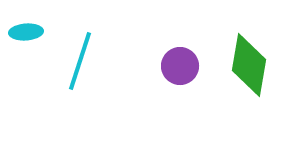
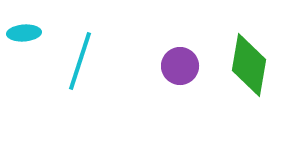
cyan ellipse: moved 2 px left, 1 px down
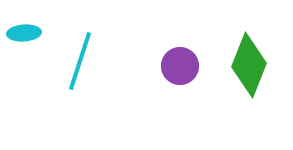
green diamond: rotated 12 degrees clockwise
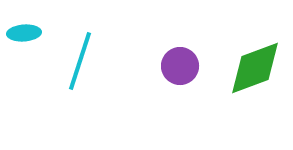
green diamond: moved 6 px right, 3 px down; rotated 48 degrees clockwise
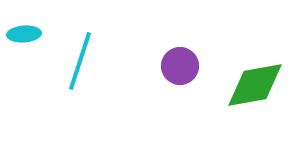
cyan ellipse: moved 1 px down
green diamond: moved 17 px down; rotated 10 degrees clockwise
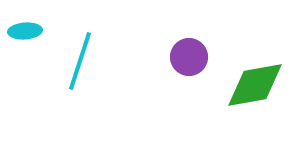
cyan ellipse: moved 1 px right, 3 px up
purple circle: moved 9 px right, 9 px up
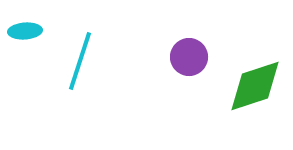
green diamond: moved 1 px down; rotated 8 degrees counterclockwise
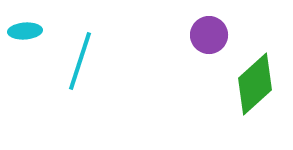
purple circle: moved 20 px right, 22 px up
green diamond: moved 2 px up; rotated 24 degrees counterclockwise
